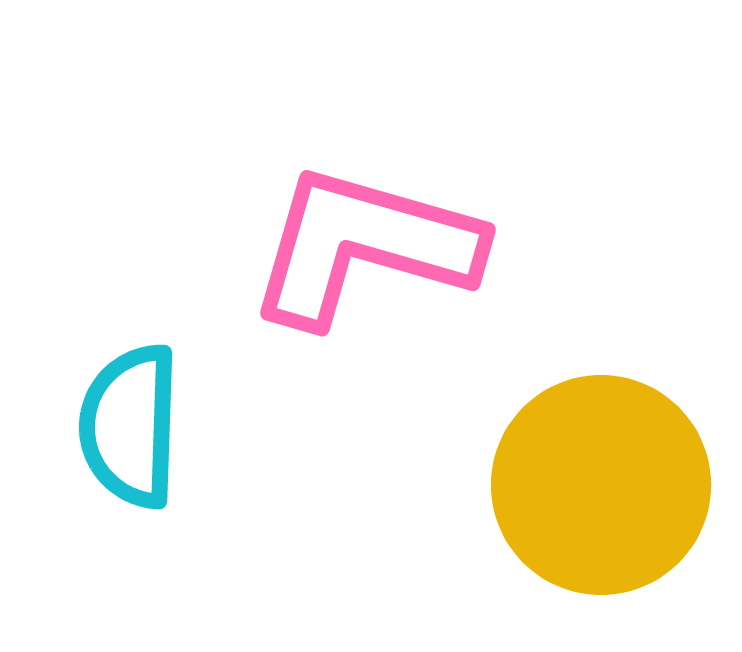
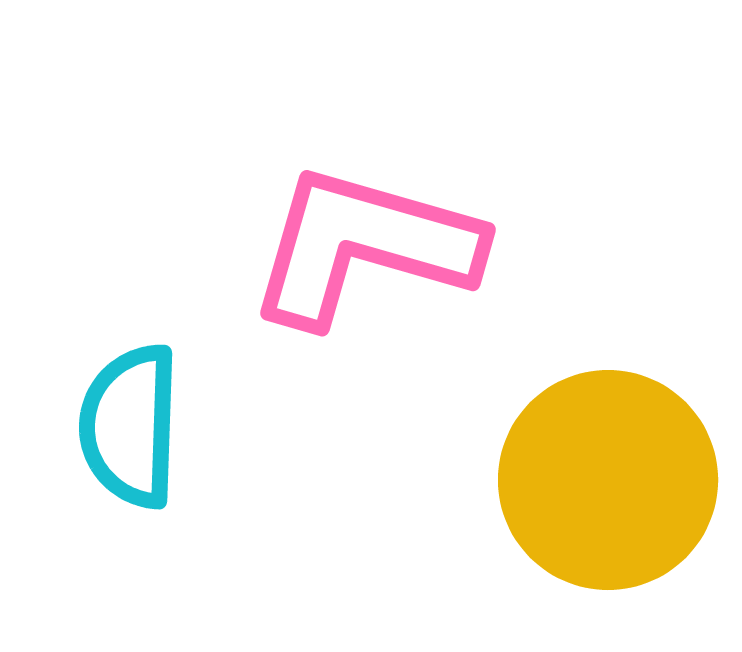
yellow circle: moved 7 px right, 5 px up
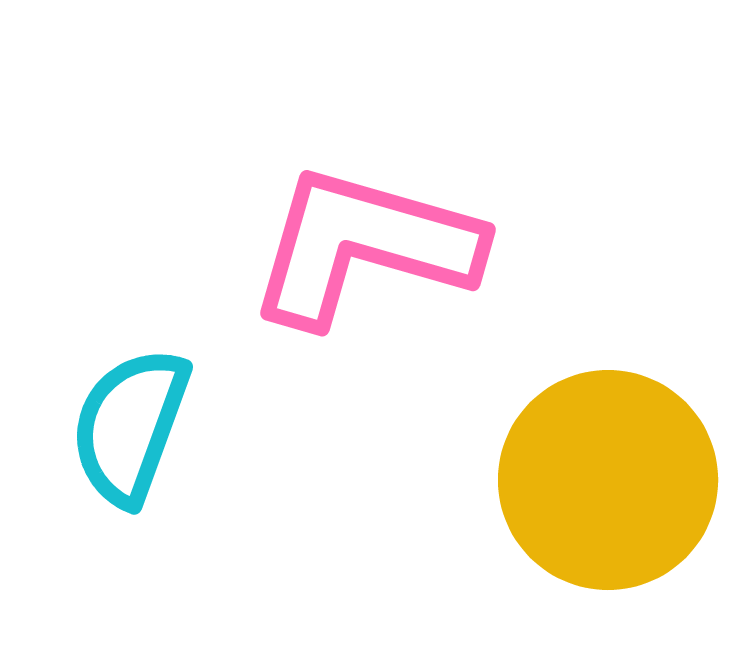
cyan semicircle: rotated 18 degrees clockwise
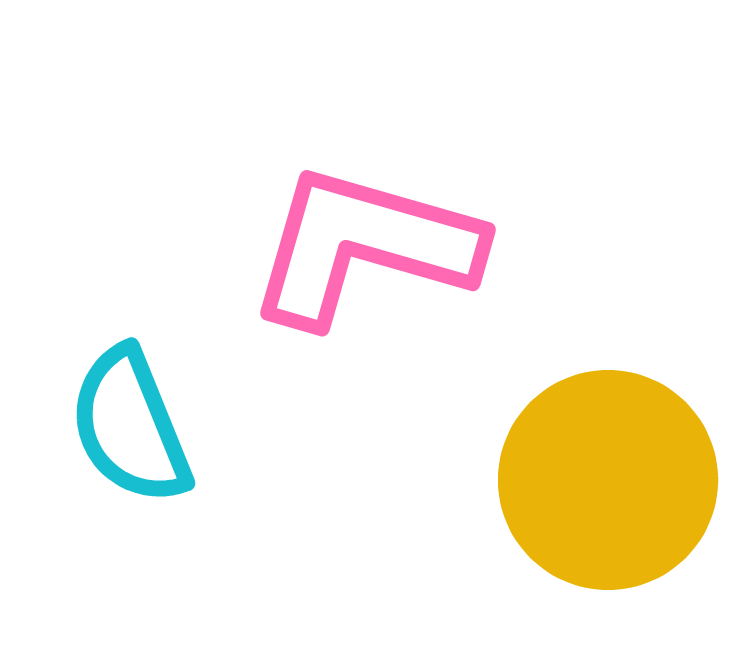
cyan semicircle: rotated 42 degrees counterclockwise
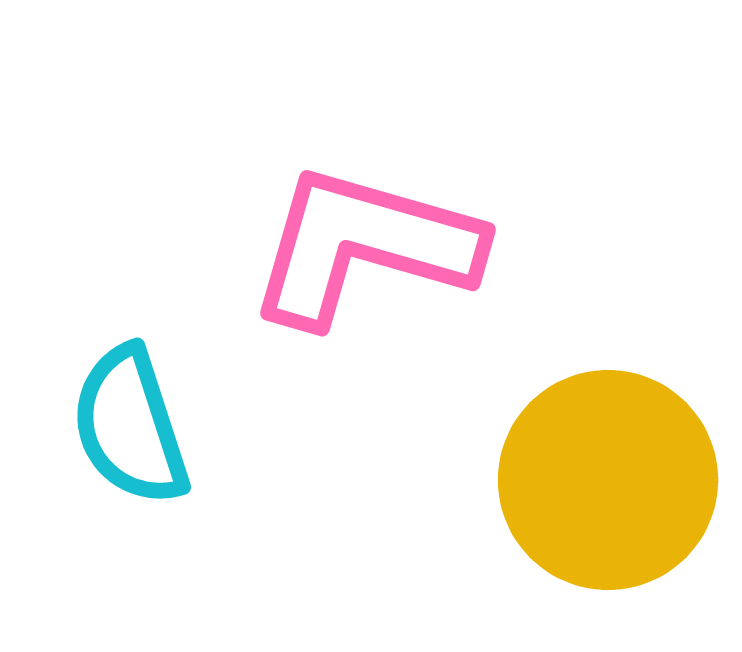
cyan semicircle: rotated 4 degrees clockwise
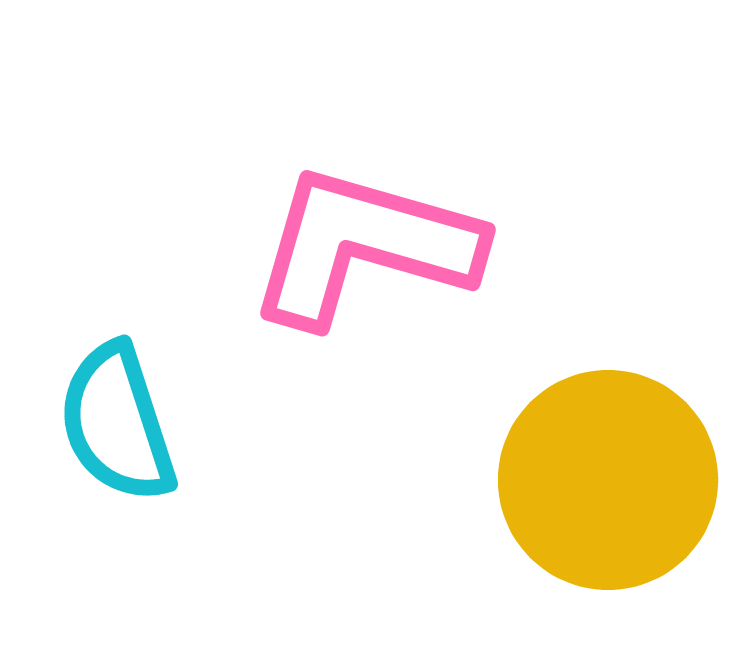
cyan semicircle: moved 13 px left, 3 px up
